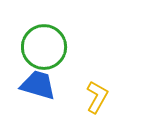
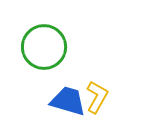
blue trapezoid: moved 30 px right, 16 px down
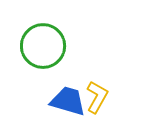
green circle: moved 1 px left, 1 px up
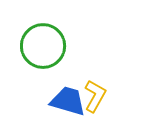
yellow L-shape: moved 2 px left, 1 px up
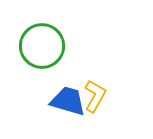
green circle: moved 1 px left
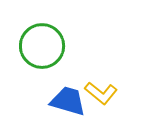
yellow L-shape: moved 6 px right, 3 px up; rotated 100 degrees clockwise
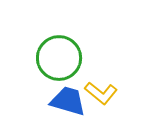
green circle: moved 17 px right, 12 px down
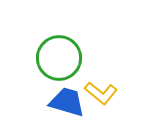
blue trapezoid: moved 1 px left, 1 px down
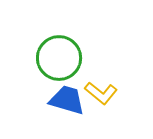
blue trapezoid: moved 2 px up
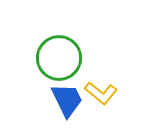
blue trapezoid: rotated 48 degrees clockwise
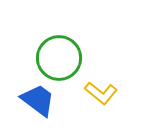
blue trapezoid: moved 29 px left; rotated 27 degrees counterclockwise
